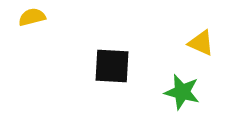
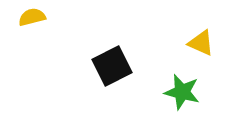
black square: rotated 30 degrees counterclockwise
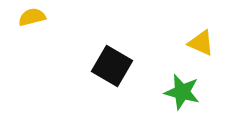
black square: rotated 33 degrees counterclockwise
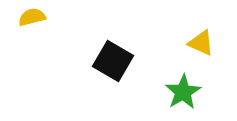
black square: moved 1 px right, 5 px up
green star: moved 1 px right; rotated 27 degrees clockwise
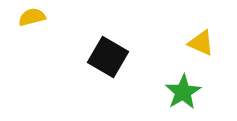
black square: moved 5 px left, 4 px up
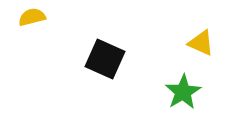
black square: moved 3 px left, 2 px down; rotated 6 degrees counterclockwise
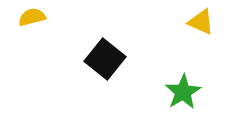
yellow triangle: moved 21 px up
black square: rotated 15 degrees clockwise
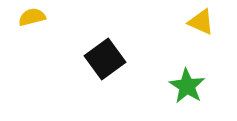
black square: rotated 15 degrees clockwise
green star: moved 4 px right, 6 px up; rotated 9 degrees counterclockwise
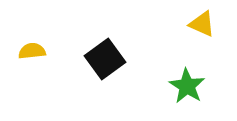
yellow semicircle: moved 34 px down; rotated 8 degrees clockwise
yellow triangle: moved 1 px right, 2 px down
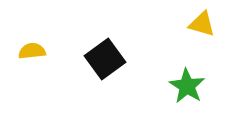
yellow triangle: rotated 8 degrees counterclockwise
